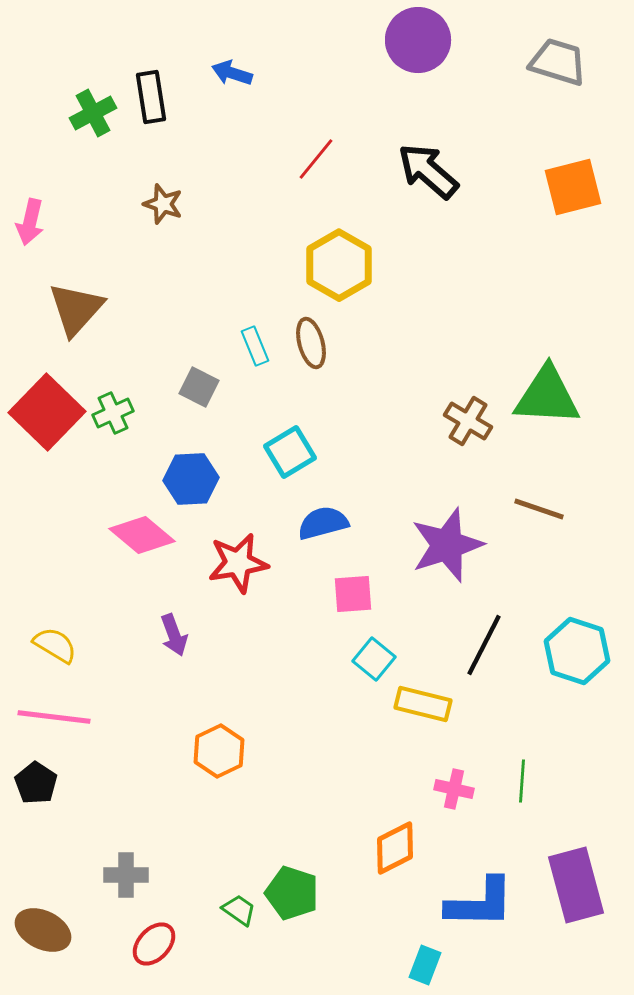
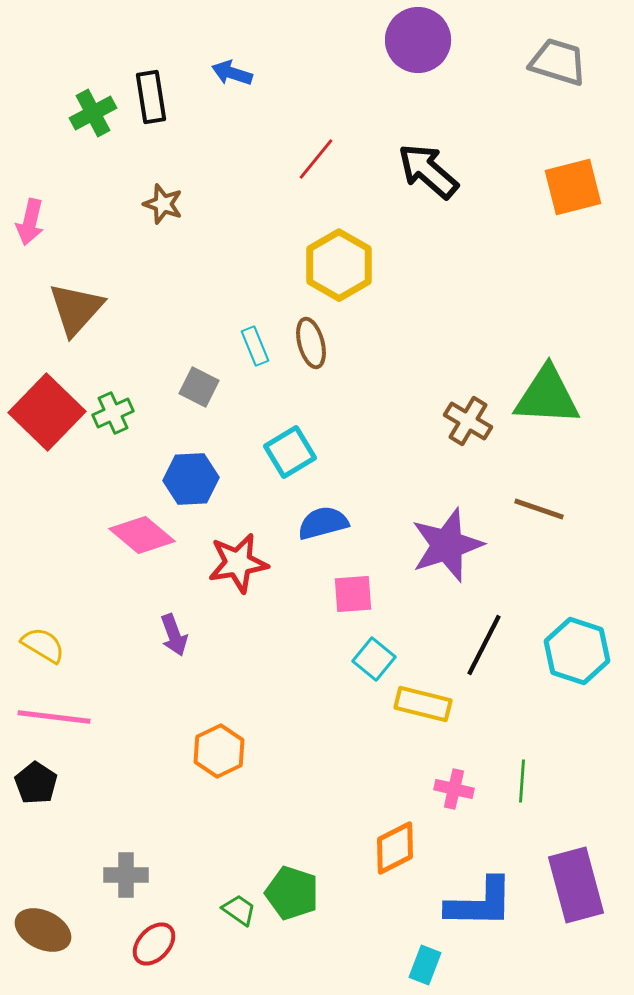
yellow semicircle at (55, 645): moved 12 px left
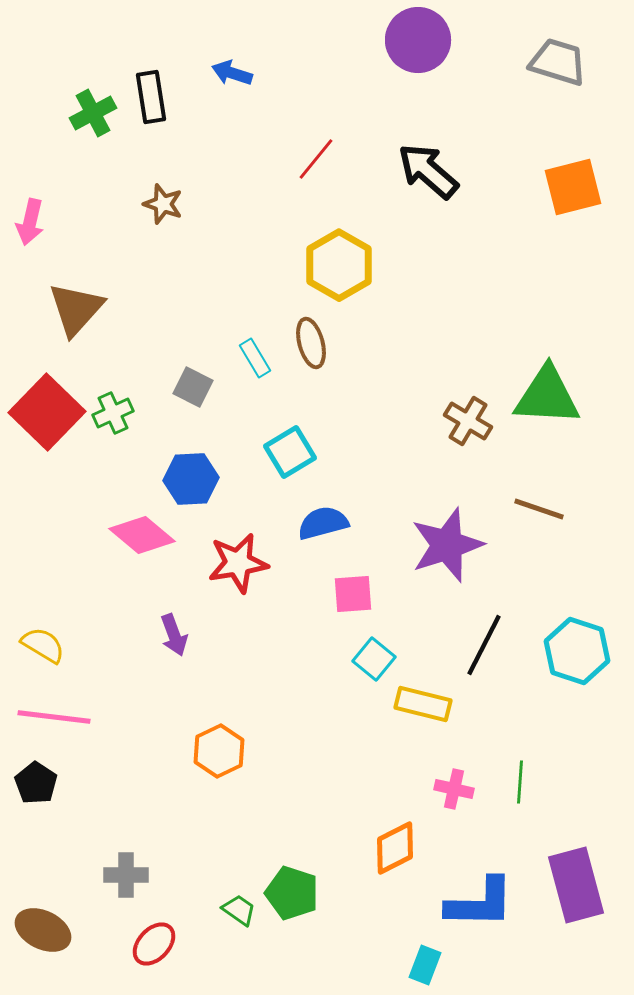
cyan rectangle at (255, 346): moved 12 px down; rotated 9 degrees counterclockwise
gray square at (199, 387): moved 6 px left
green line at (522, 781): moved 2 px left, 1 px down
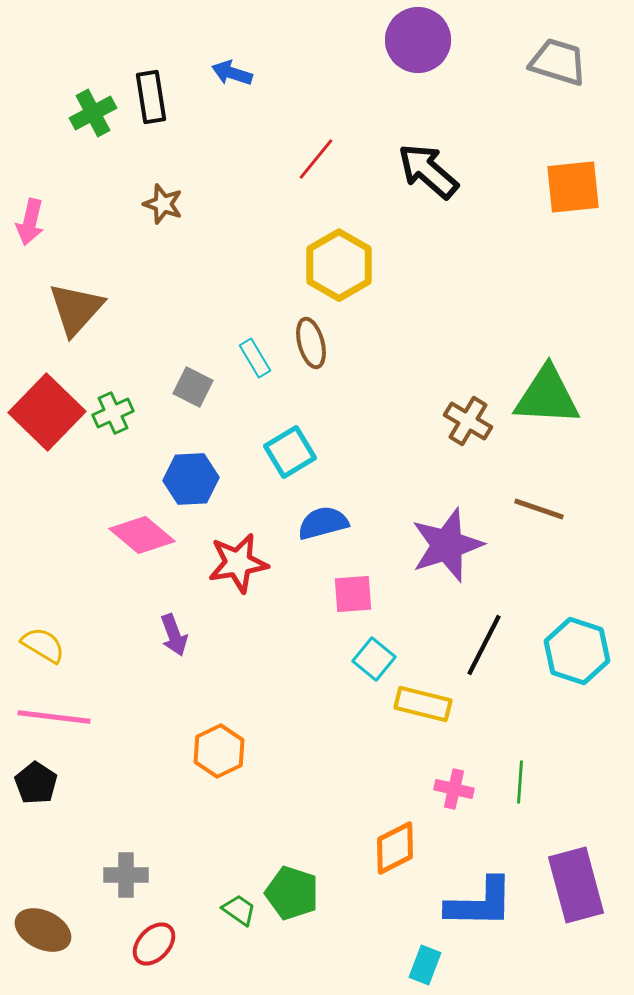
orange square at (573, 187): rotated 8 degrees clockwise
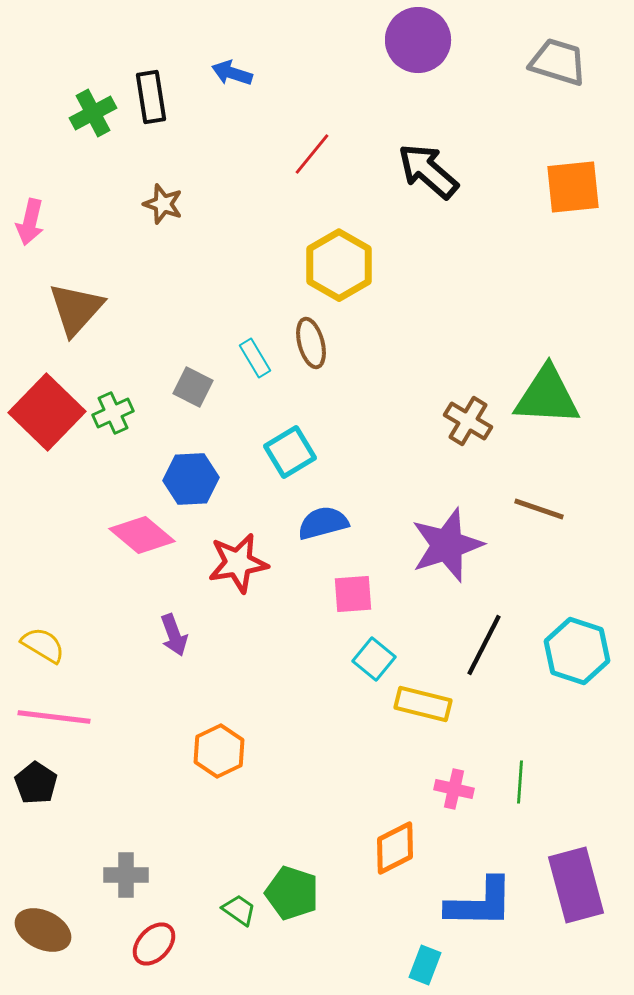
red line at (316, 159): moved 4 px left, 5 px up
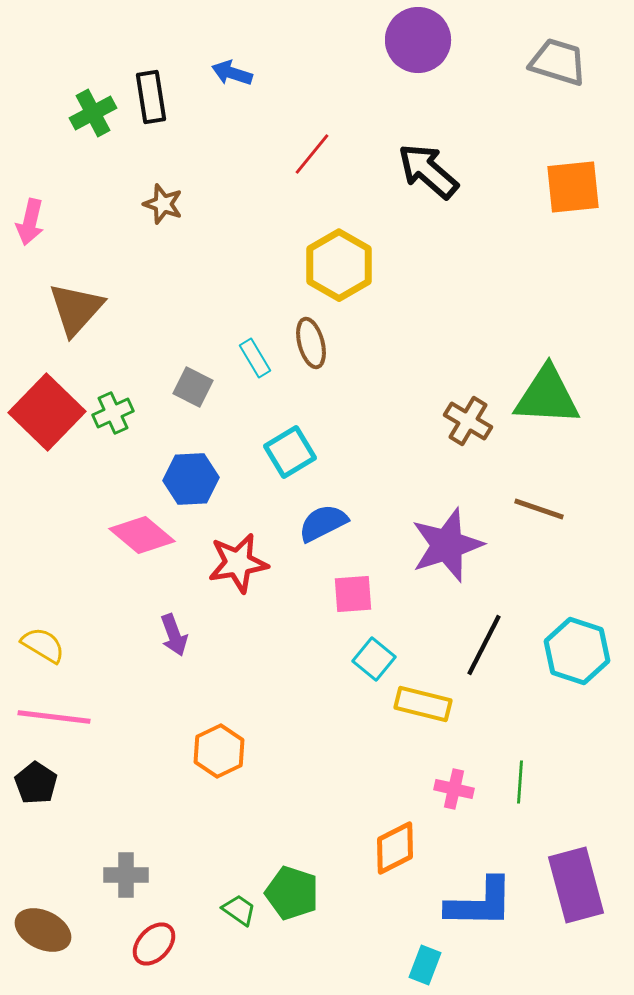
blue semicircle at (323, 523): rotated 12 degrees counterclockwise
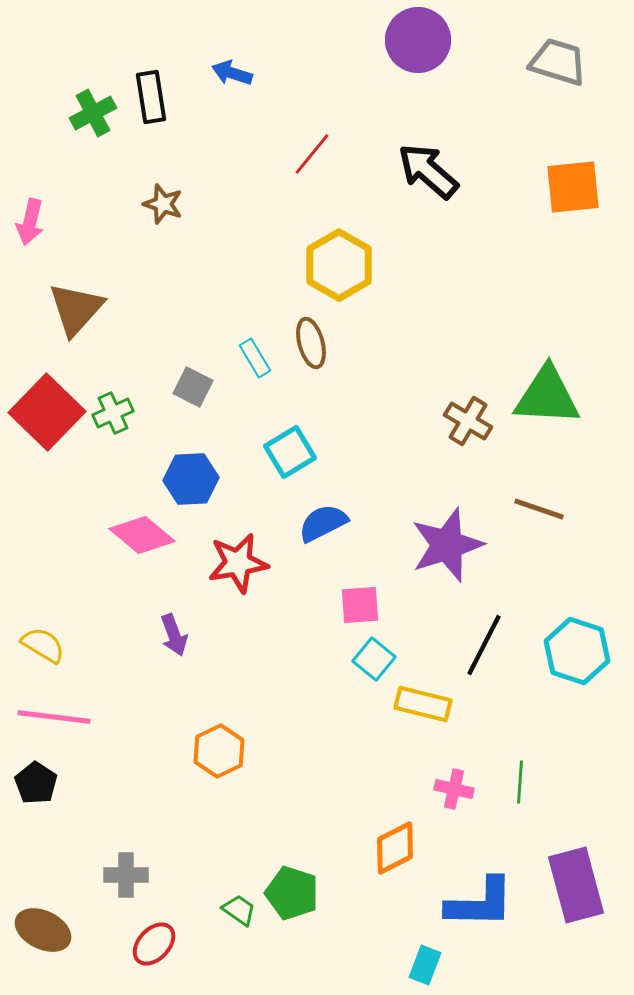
pink square at (353, 594): moved 7 px right, 11 px down
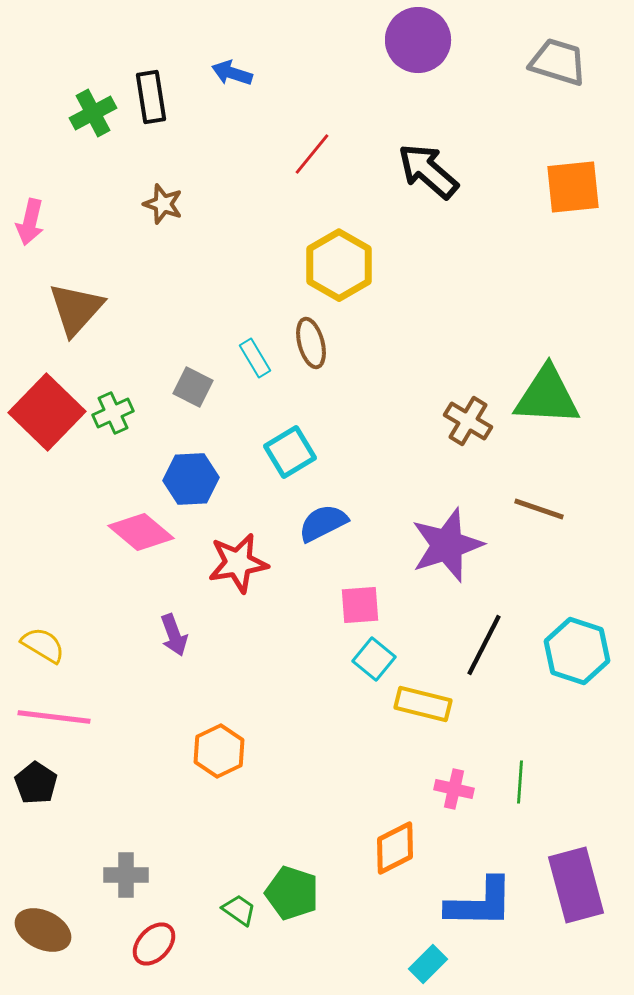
pink diamond at (142, 535): moved 1 px left, 3 px up
cyan rectangle at (425, 965): moved 3 px right, 1 px up; rotated 24 degrees clockwise
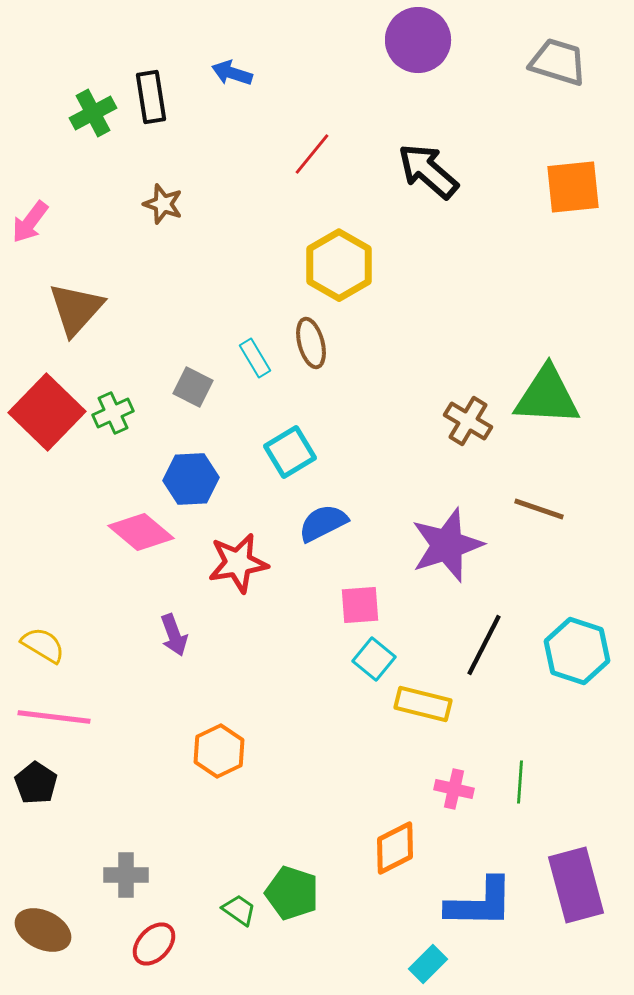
pink arrow at (30, 222): rotated 24 degrees clockwise
